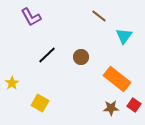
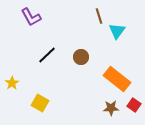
brown line: rotated 35 degrees clockwise
cyan triangle: moved 7 px left, 5 px up
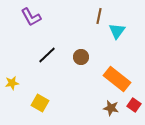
brown line: rotated 28 degrees clockwise
yellow star: rotated 24 degrees clockwise
brown star: rotated 14 degrees clockwise
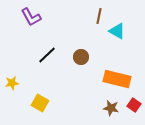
cyan triangle: rotated 36 degrees counterclockwise
orange rectangle: rotated 24 degrees counterclockwise
